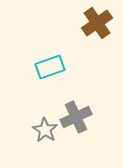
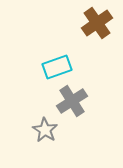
cyan rectangle: moved 7 px right
gray cross: moved 4 px left, 16 px up; rotated 8 degrees counterclockwise
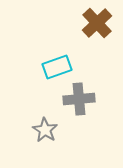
brown cross: rotated 8 degrees counterclockwise
gray cross: moved 7 px right, 2 px up; rotated 28 degrees clockwise
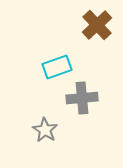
brown cross: moved 2 px down
gray cross: moved 3 px right, 1 px up
